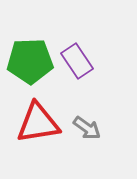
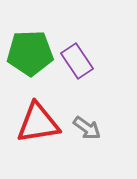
green pentagon: moved 8 px up
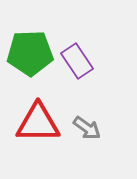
red triangle: rotated 9 degrees clockwise
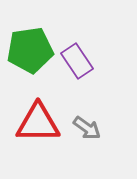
green pentagon: moved 3 px up; rotated 6 degrees counterclockwise
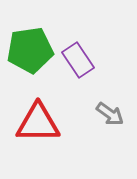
purple rectangle: moved 1 px right, 1 px up
gray arrow: moved 23 px right, 14 px up
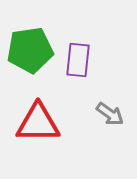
purple rectangle: rotated 40 degrees clockwise
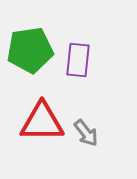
gray arrow: moved 24 px left, 19 px down; rotated 16 degrees clockwise
red triangle: moved 4 px right, 1 px up
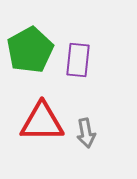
green pentagon: rotated 21 degrees counterclockwise
gray arrow: rotated 28 degrees clockwise
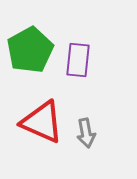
red triangle: rotated 24 degrees clockwise
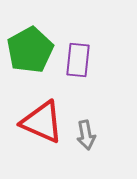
gray arrow: moved 2 px down
